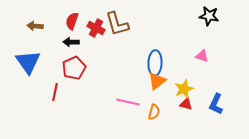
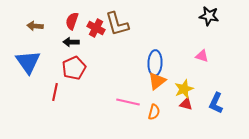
blue L-shape: moved 1 px up
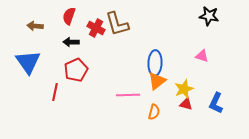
red semicircle: moved 3 px left, 5 px up
red pentagon: moved 2 px right, 2 px down
pink line: moved 7 px up; rotated 15 degrees counterclockwise
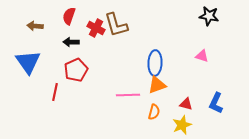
brown L-shape: moved 1 px left, 1 px down
orange triangle: moved 4 px down; rotated 18 degrees clockwise
yellow star: moved 2 px left, 36 px down
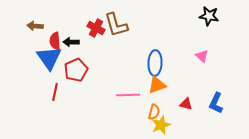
red semicircle: moved 14 px left, 25 px down; rotated 24 degrees counterclockwise
pink triangle: rotated 24 degrees clockwise
blue triangle: moved 21 px right, 4 px up
yellow star: moved 21 px left
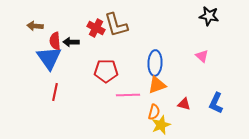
red pentagon: moved 30 px right, 1 px down; rotated 25 degrees clockwise
red triangle: moved 2 px left
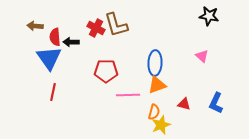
red semicircle: moved 4 px up
red line: moved 2 px left
